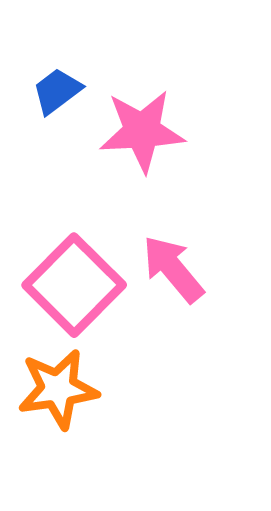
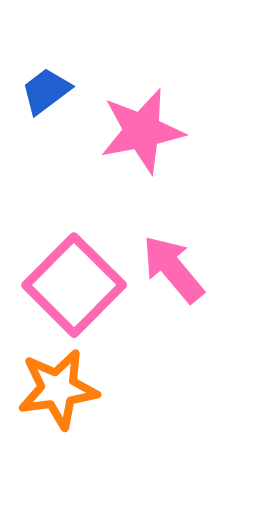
blue trapezoid: moved 11 px left
pink star: rotated 8 degrees counterclockwise
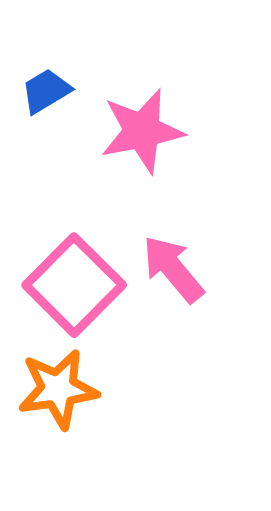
blue trapezoid: rotated 6 degrees clockwise
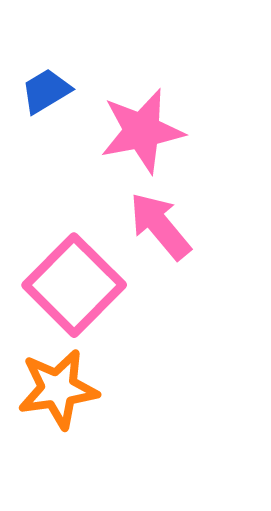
pink arrow: moved 13 px left, 43 px up
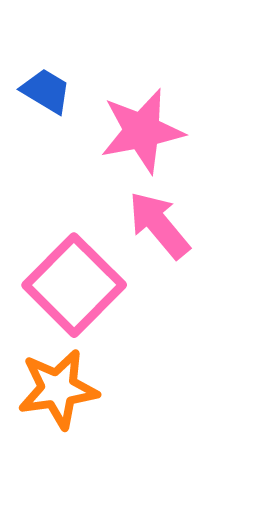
blue trapezoid: rotated 62 degrees clockwise
pink arrow: moved 1 px left, 1 px up
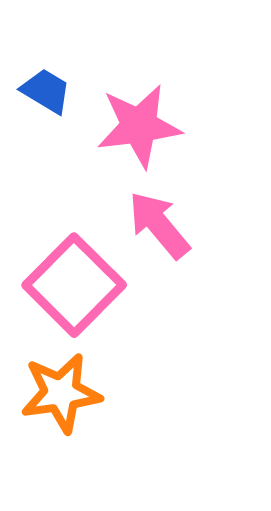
pink star: moved 3 px left, 5 px up; rotated 4 degrees clockwise
orange star: moved 3 px right, 4 px down
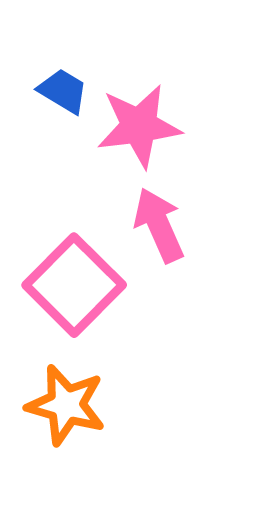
blue trapezoid: moved 17 px right
pink arrow: rotated 16 degrees clockwise
orange star: moved 5 px right, 12 px down; rotated 24 degrees clockwise
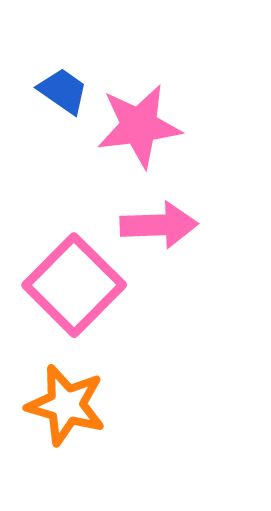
blue trapezoid: rotated 4 degrees clockwise
pink arrow: rotated 112 degrees clockwise
